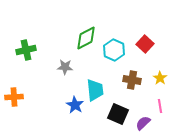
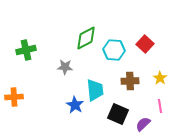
cyan hexagon: rotated 20 degrees counterclockwise
brown cross: moved 2 px left, 1 px down; rotated 12 degrees counterclockwise
purple semicircle: moved 1 px down
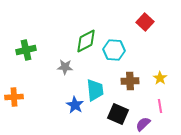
green diamond: moved 3 px down
red square: moved 22 px up
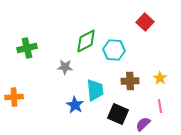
green cross: moved 1 px right, 2 px up
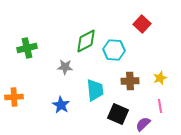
red square: moved 3 px left, 2 px down
yellow star: rotated 16 degrees clockwise
blue star: moved 14 px left
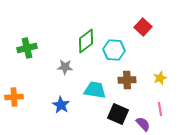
red square: moved 1 px right, 3 px down
green diamond: rotated 10 degrees counterclockwise
brown cross: moved 3 px left, 1 px up
cyan trapezoid: rotated 75 degrees counterclockwise
pink line: moved 3 px down
purple semicircle: rotated 91 degrees clockwise
